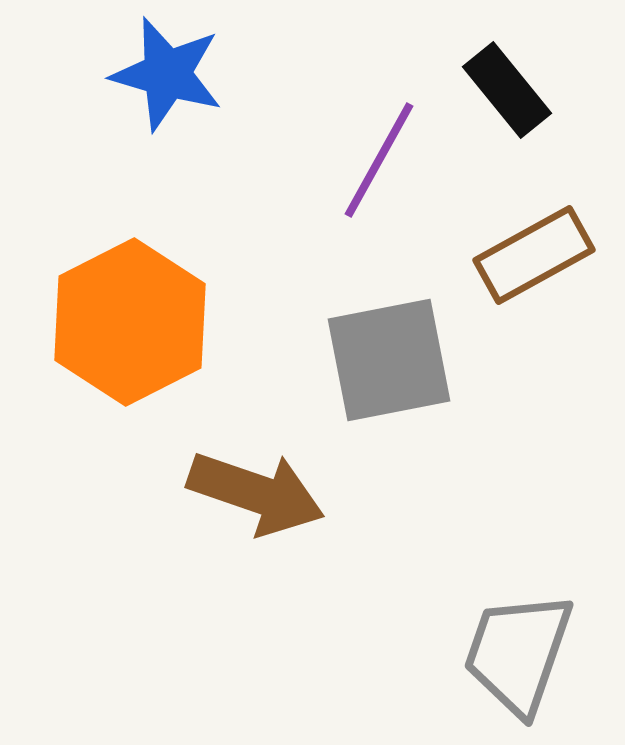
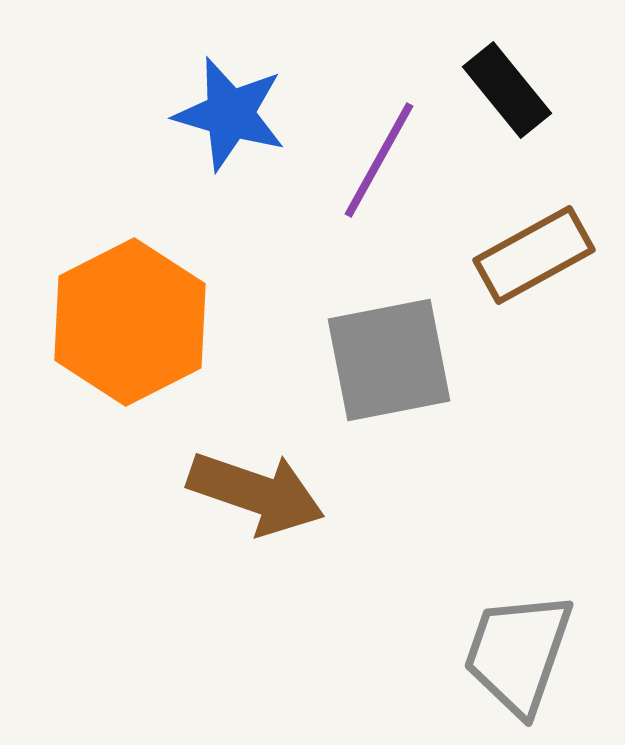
blue star: moved 63 px right, 40 px down
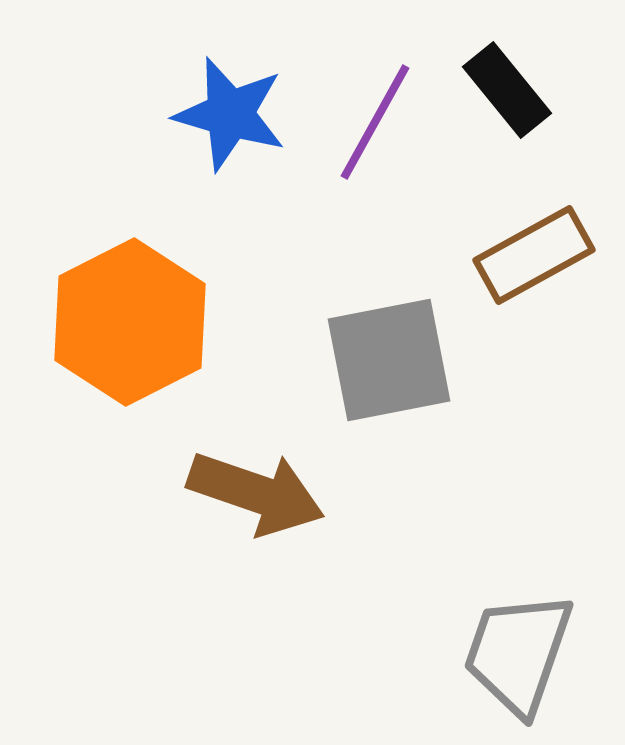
purple line: moved 4 px left, 38 px up
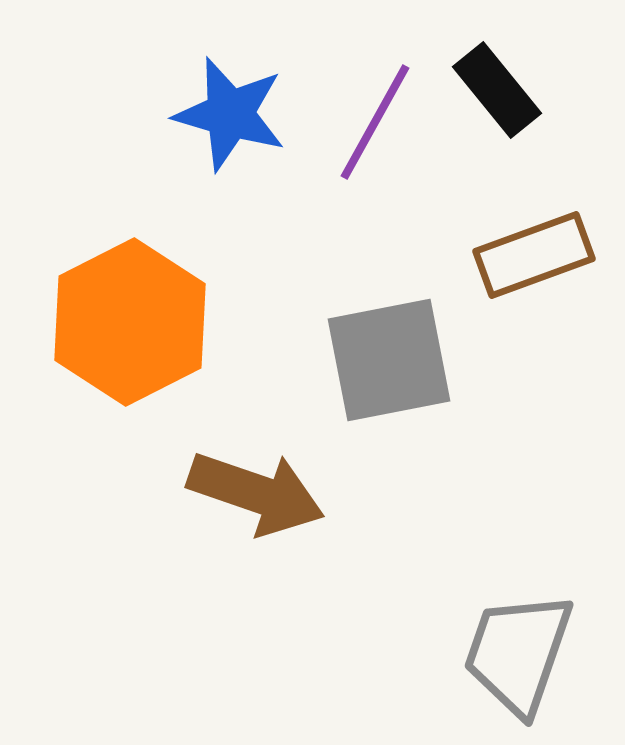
black rectangle: moved 10 px left
brown rectangle: rotated 9 degrees clockwise
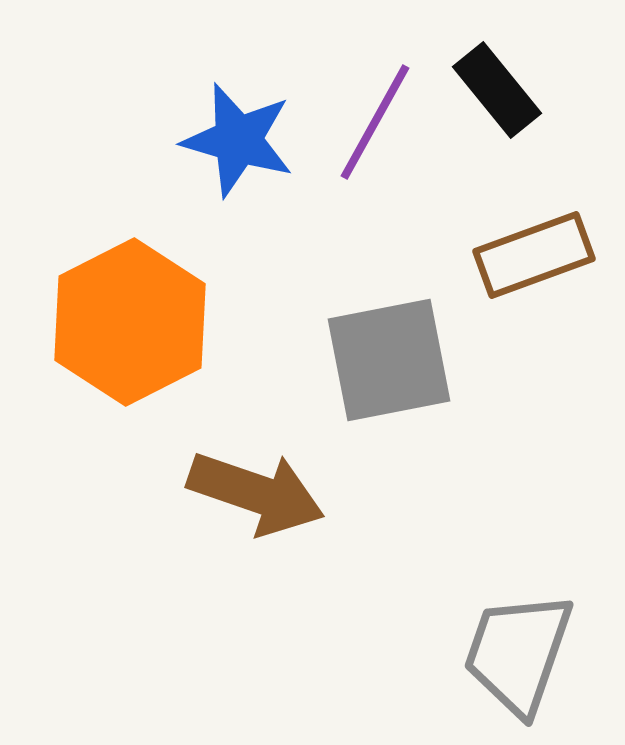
blue star: moved 8 px right, 26 px down
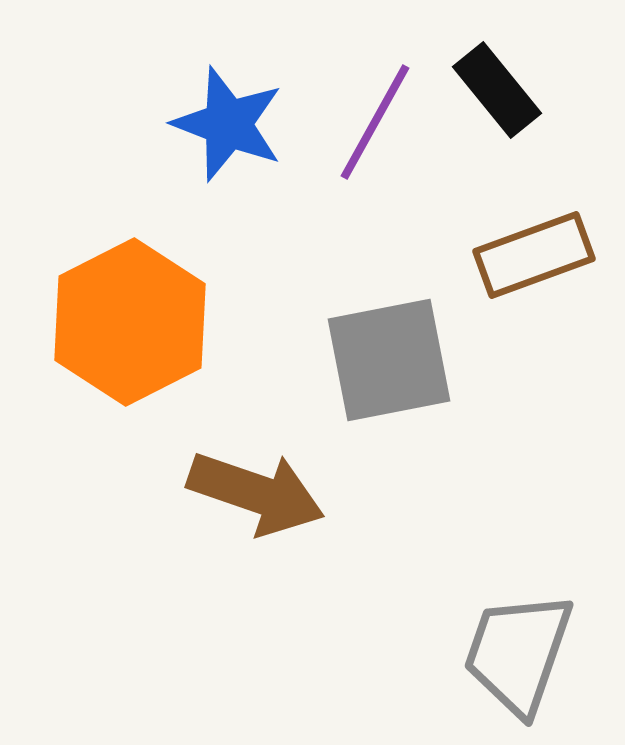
blue star: moved 10 px left, 16 px up; rotated 5 degrees clockwise
